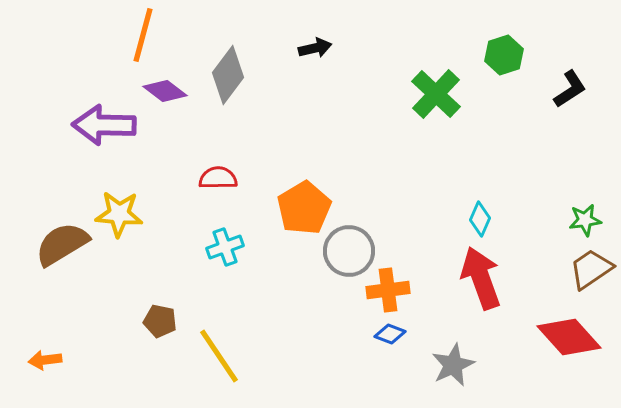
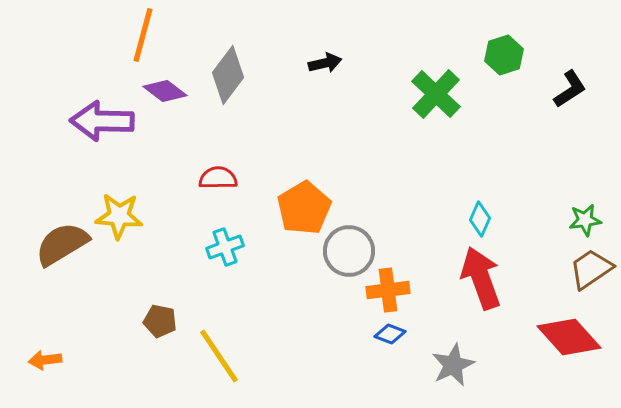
black arrow: moved 10 px right, 15 px down
purple arrow: moved 2 px left, 4 px up
yellow star: moved 2 px down
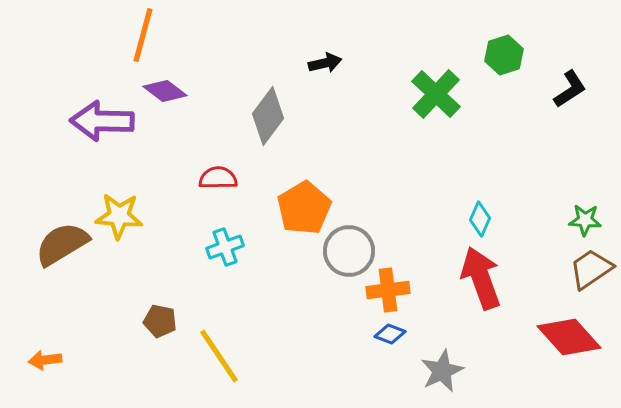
gray diamond: moved 40 px right, 41 px down
green star: rotated 12 degrees clockwise
gray star: moved 11 px left, 6 px down
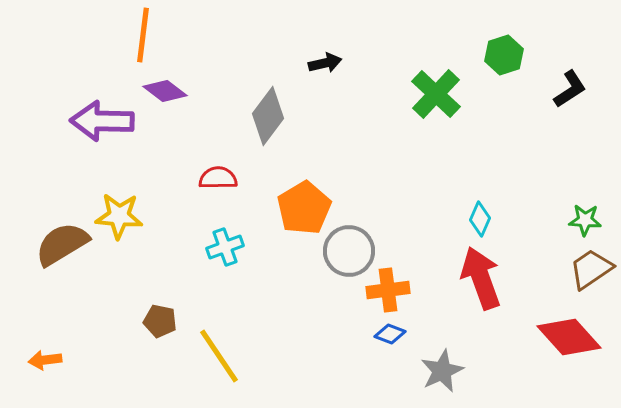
orange line: rotated 8 degrees counterclockwise
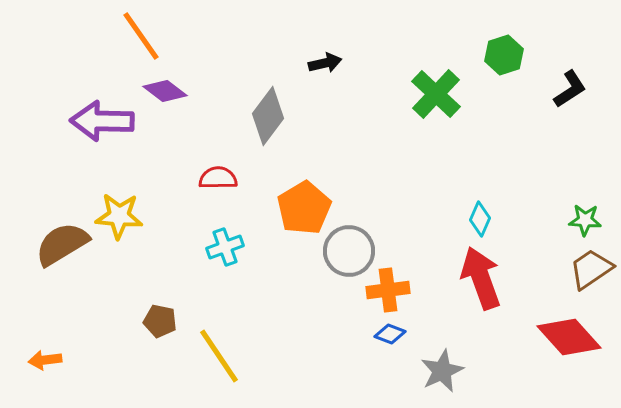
orange line: moved 2 px left, 1 px down; rotated 42 degrees counterclockwise
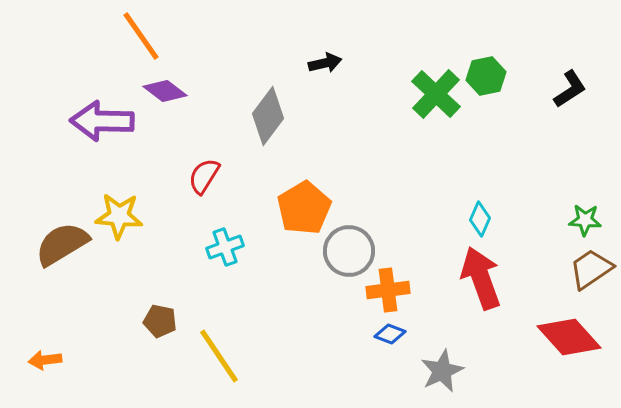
green hexagon: moved 18 px left, 21 px down; rotated 6 degrees clockwise
red semicircle: moved 14 px left, 2 px up; rotated 57 degrees counterclockwise
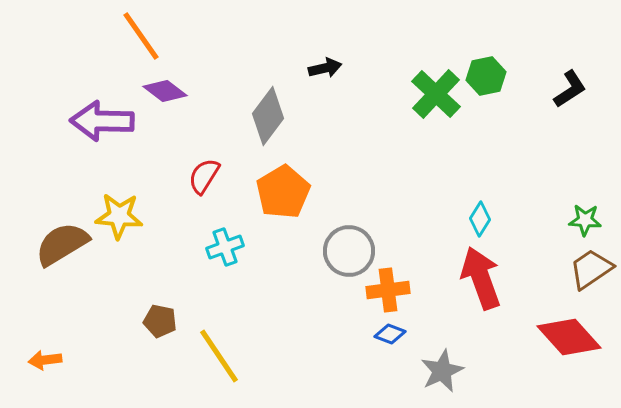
black arrow: moved 5 px down
orange pentagon: moved 21 px left, 16 px up
cyan diamond: rotated 8 degrees clockwise
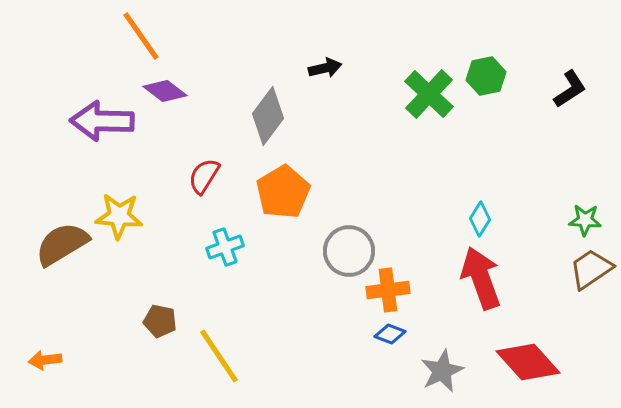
green cross: moved 7 px left
red diamond: moved 41 px left, 25 px down
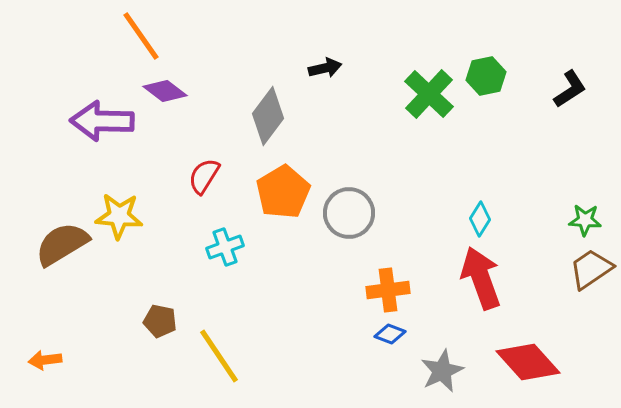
gray circle: moved 38 px up
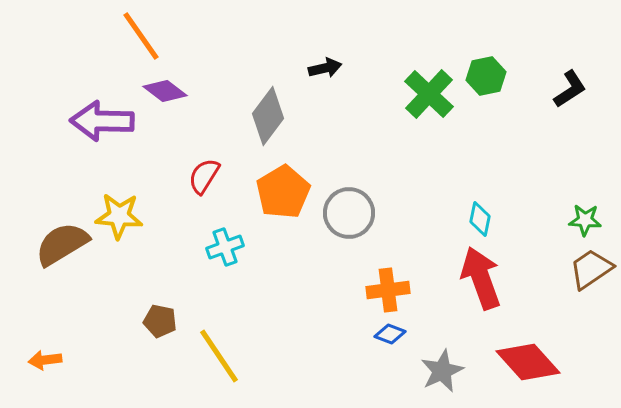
cyan diamond: rotated 20 degrees counterclockwise
